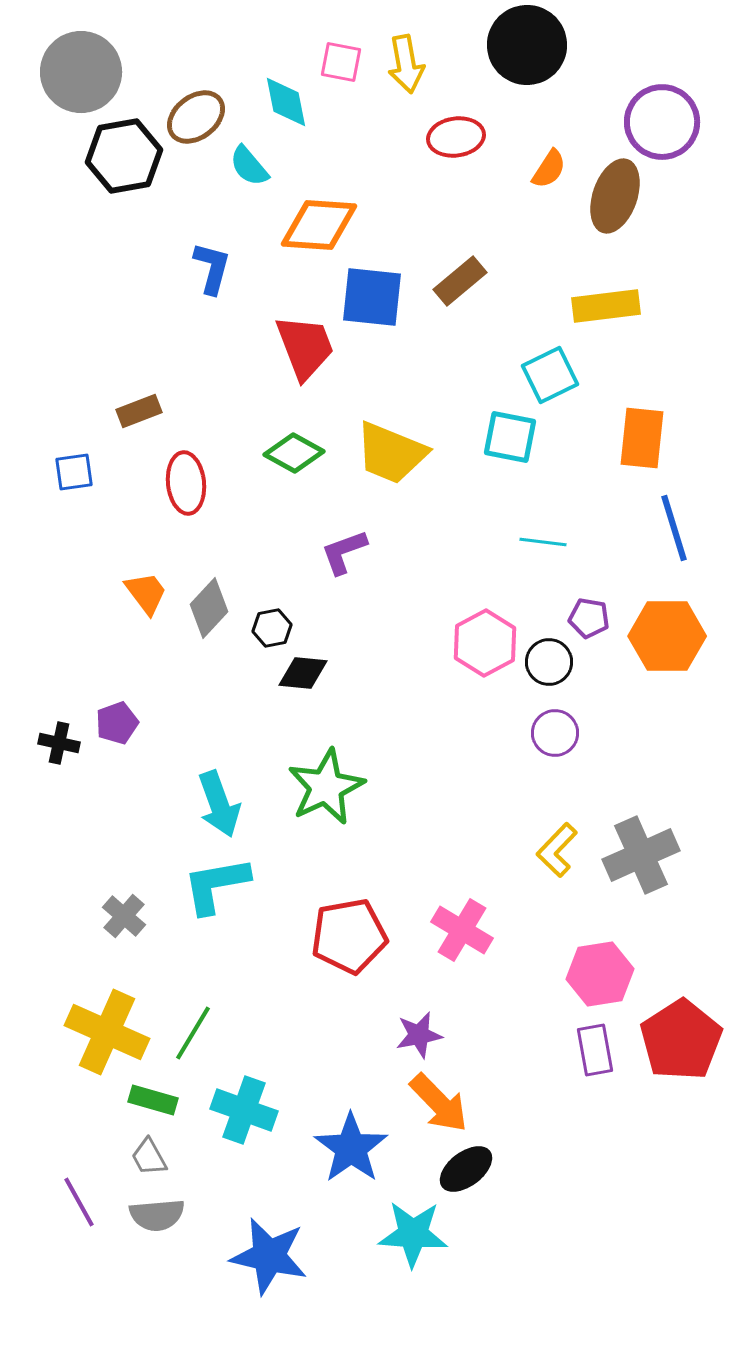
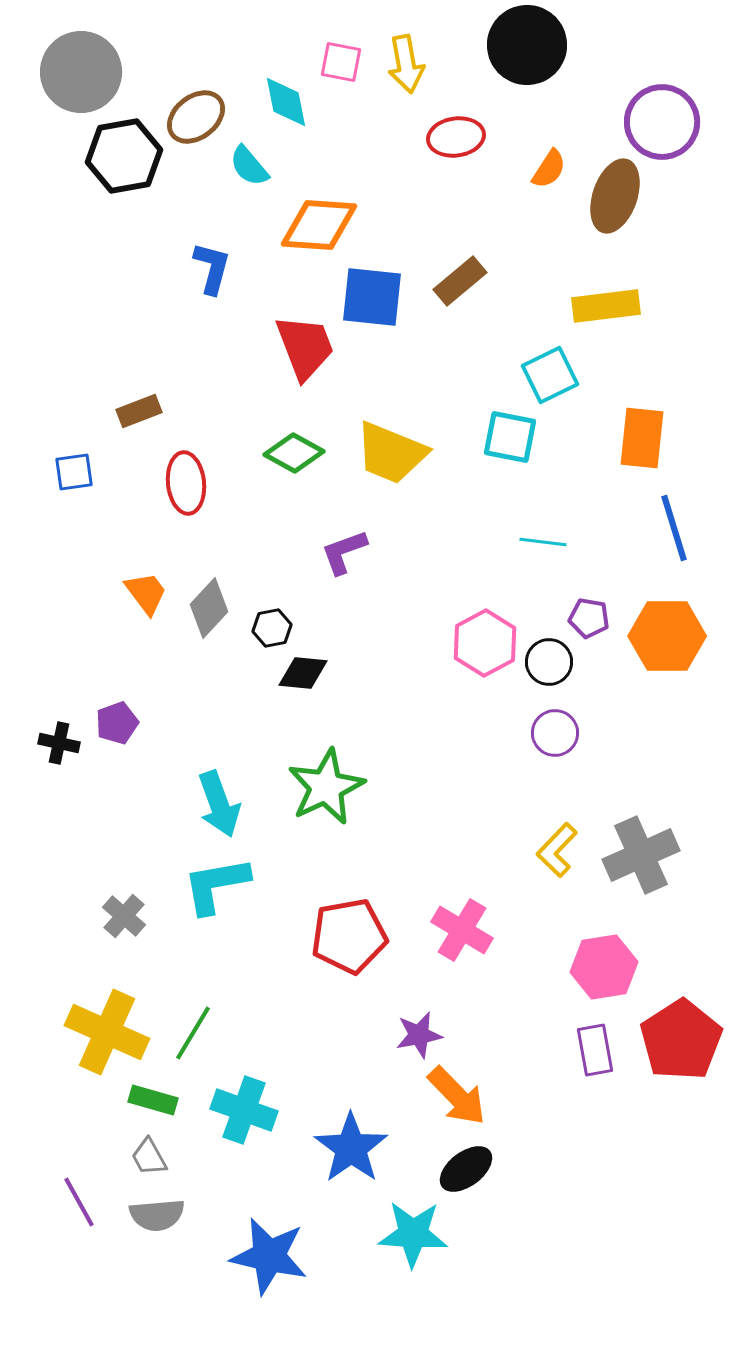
pink hexagon at (600, 974): moved 4 px right, 7 px up
orange arrow at (439, 1103): moved 18 px right, 7 px up
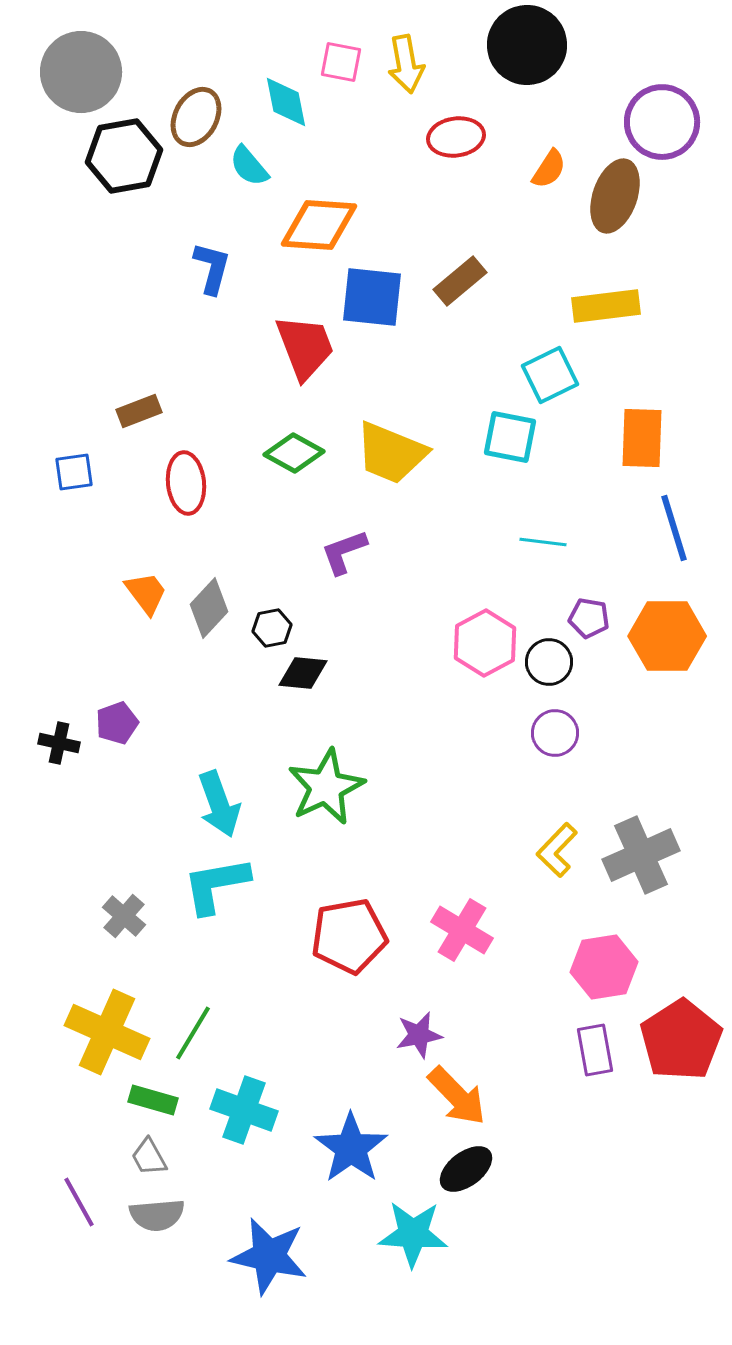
brown ellipse at (196, 117): rotated 24 degrees counterclockwise
orange rectangle at (642, 438): rotated 4 degrees counterclockwise
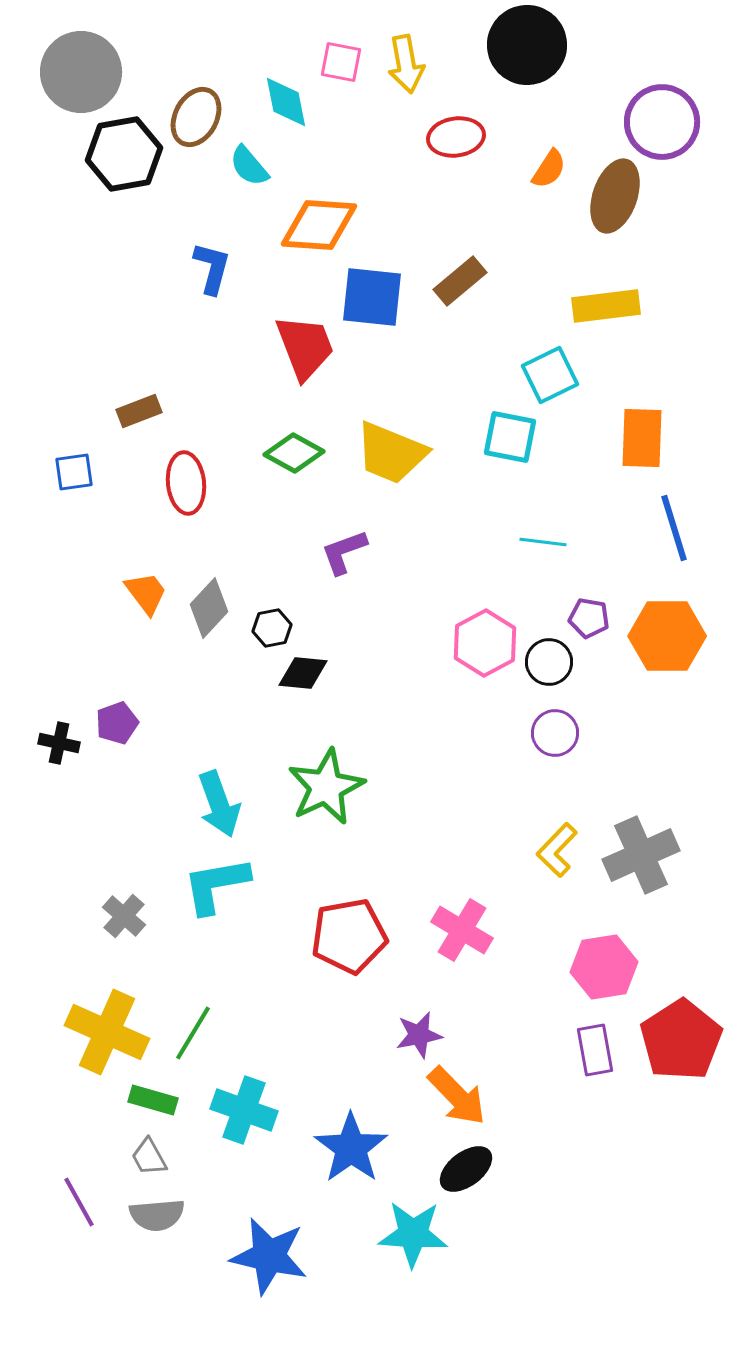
black hexagon at (124, 156): moved 2 px up
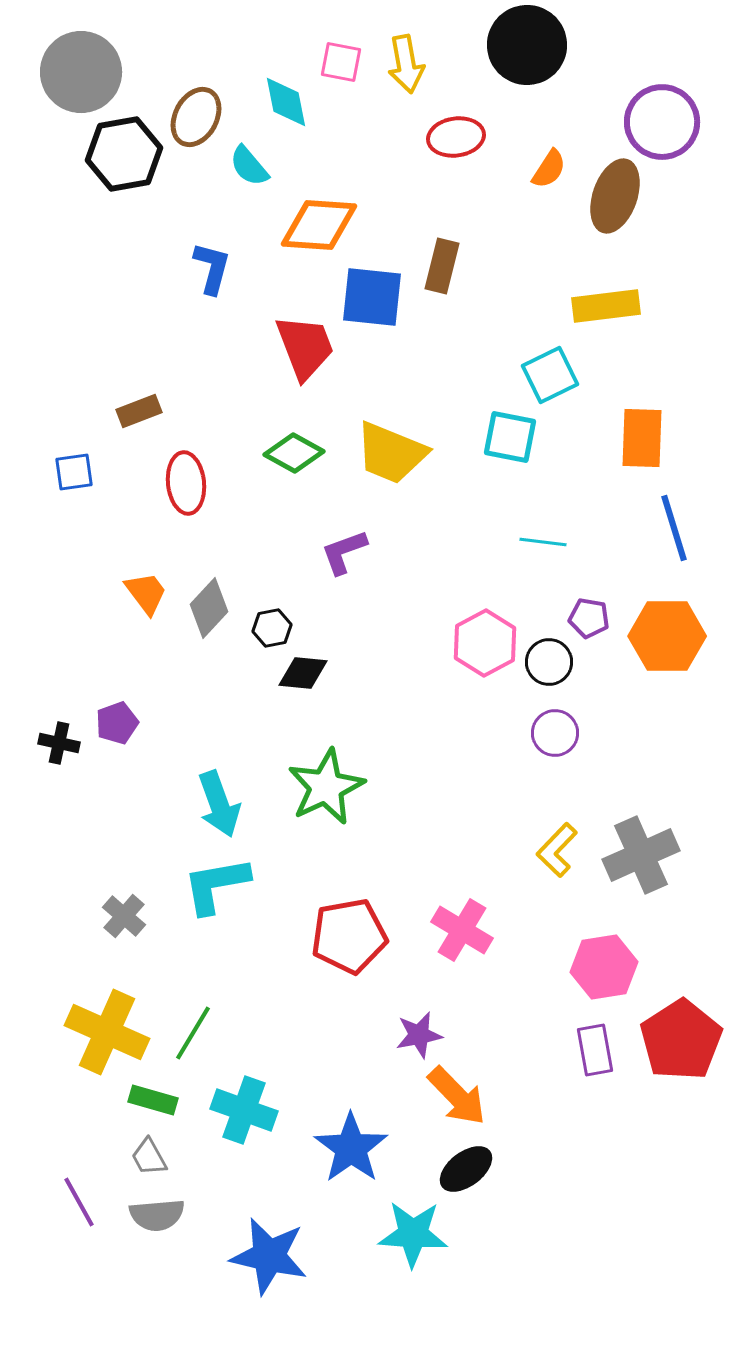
brown rectangle at (460, 281): moved 18 px left, 15 px up; rotated 36 degrees counterclockwise
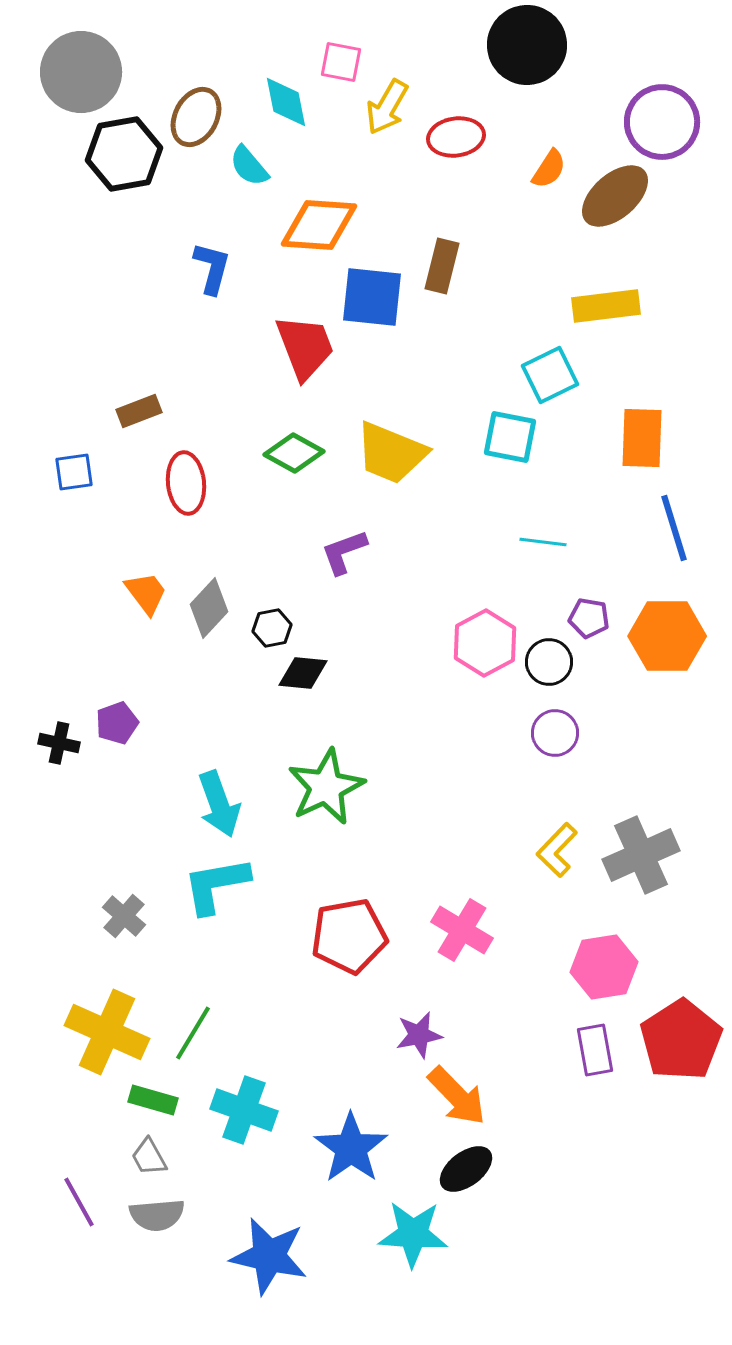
yellow arrow at (406, 64): moved 19 px left, 43 px down; rotated 40 degrees clockwise
brown ellipse at (615, 196): rotated 30 degrees clockwise
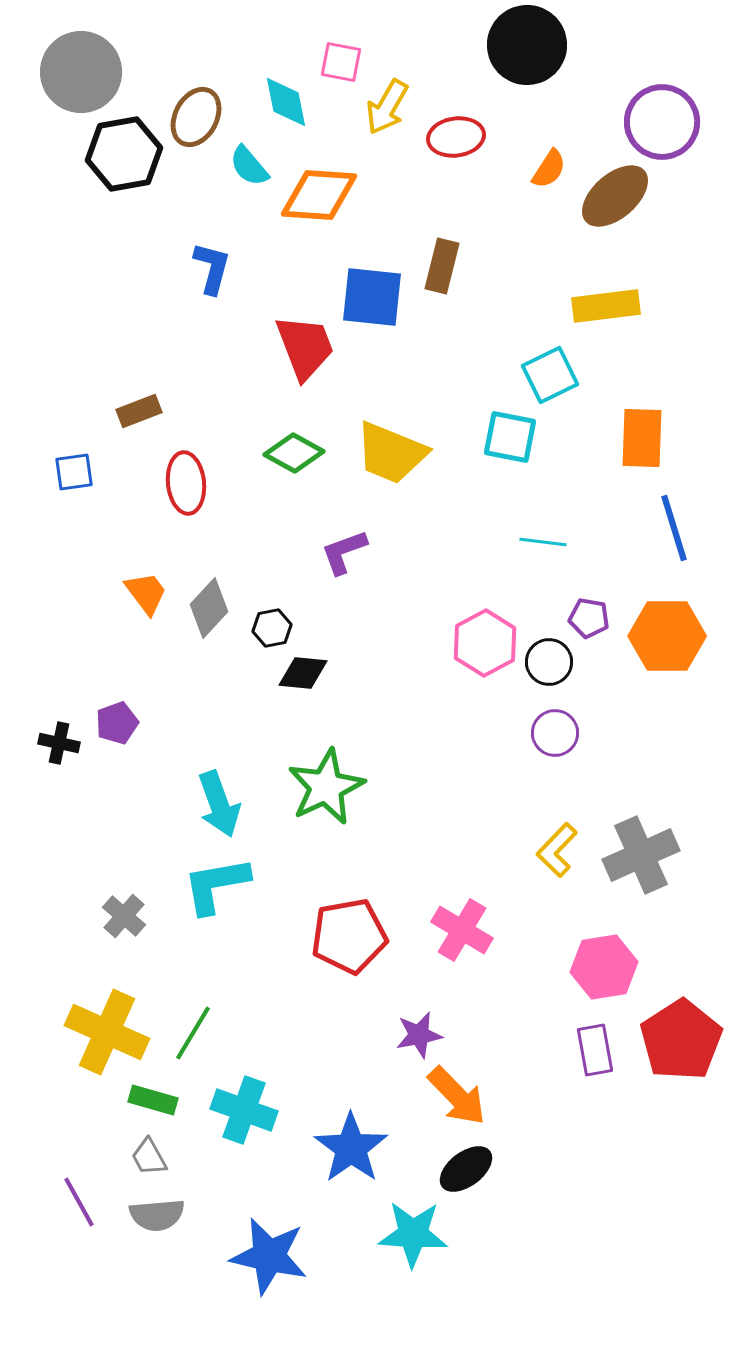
orange diamond at (319, 225): moved 30 px up
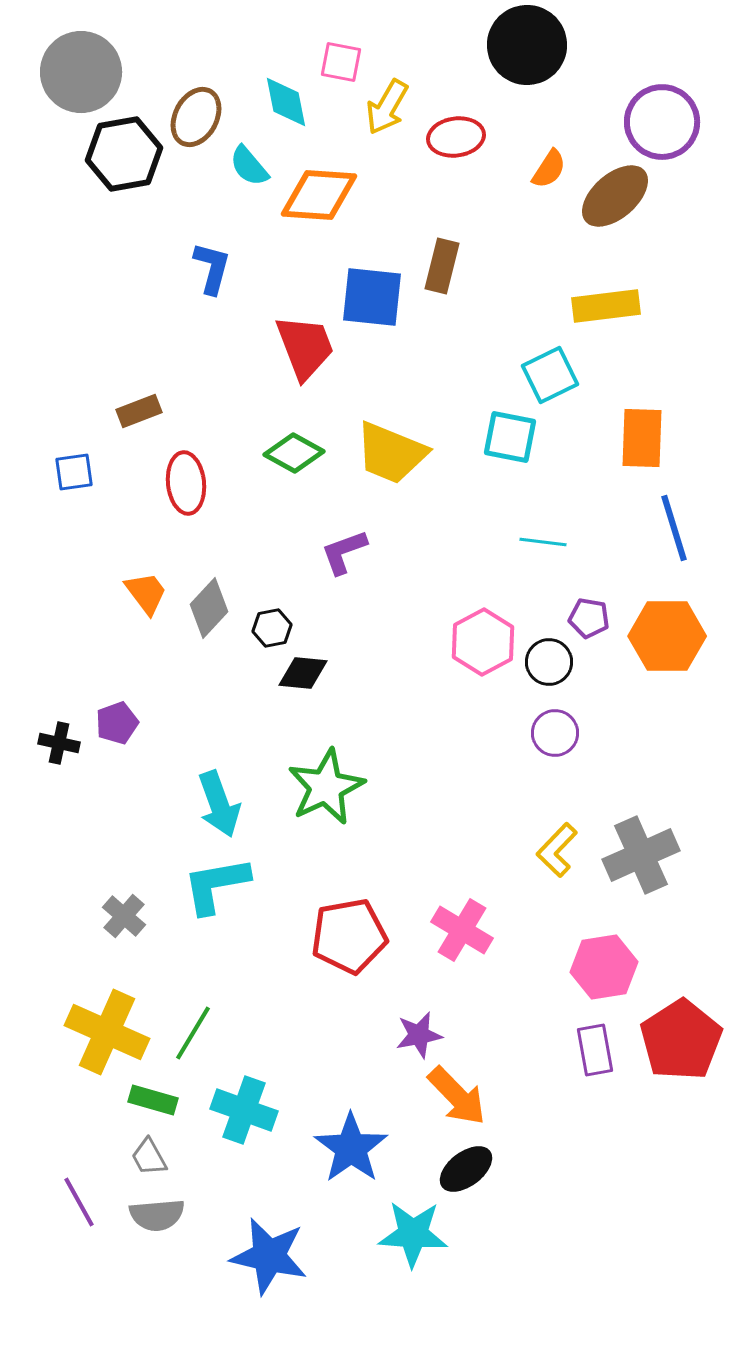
pink hexagon at (485, 643): moved 2 px left, 1 px up
